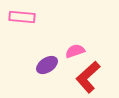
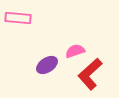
pink rectangle: moved 4 px left, 1 px down
red L-shape: moved 2 px right, 3 px up
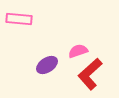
pink rectangle: moved 1 px right, 1 px down
pink semicircle: moved 3 px right
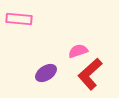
purple ellipse: moved 1 px left, 8 px down
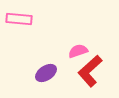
red L-shape: moved 3 px up
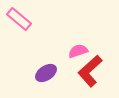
pink rectangle: rotated 35 degrees clockwise
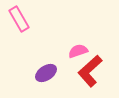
pink rectangle: rotated 20 degrees clockwise
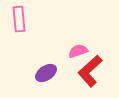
pink rectangle: rotated 25 degrees clockwise
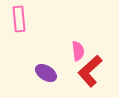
pink semicircle: rotated 102 degrees clockwise
purple ellipse: rotated 65 degrees clockwise
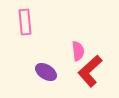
pink rectangle: moved 6 px right, 3 px down
purple ellipse: moved 1 px up
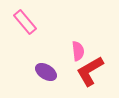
pink rectangle: rotated 35 degrees counterclockwise
red L-shape: rotated 12 degrees clockwise
